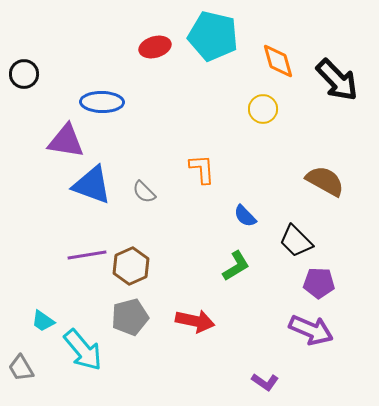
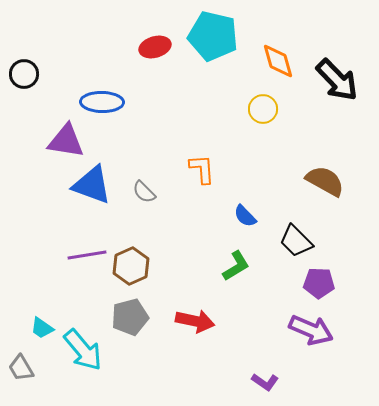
cyan trapezoid: moved 1 px left, 7 px down
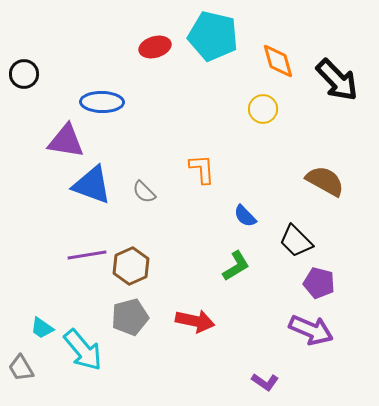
purple pentagon: rotated 12 degrees clockwise
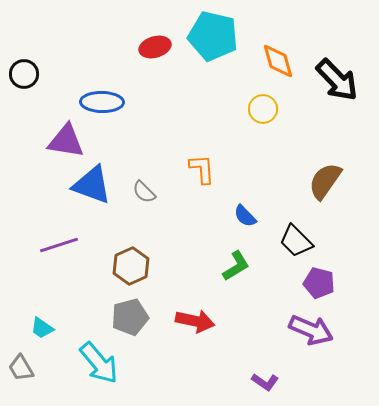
brown semicircle: rotated 84 degrees counterclockwise
purple line: moved 28 px left, 10 px up; rotated 9 degrees counterclockwise
cyan arrow: moved 16 px right, 13 px down
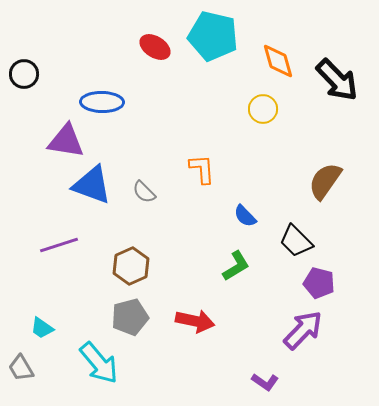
red ellipse: rotated 48 degrees clockwise
purple arrow: moved 8 px left; rotated 69 degrees counterclockwise
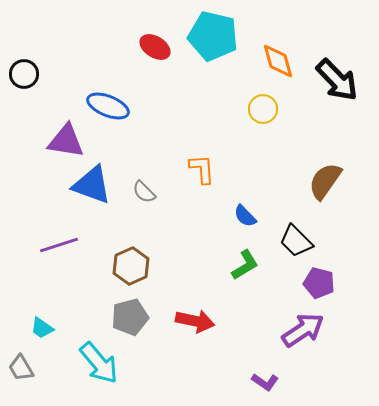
blue ellipse: moved 6 px right, 4 px down; rotated 21 degrees clockwise
green L-shape: moved 9 px right, 1 px up
purple arrow: rotated 12 degrees clockwise
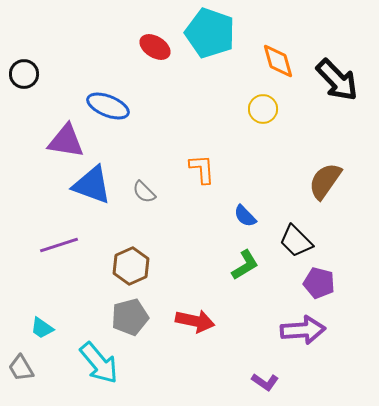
cyan pentagon: moved 3 px left, 3 px up; rotated 6 degrees clockwise
purple arrow: rotated 30 degrees clockwise
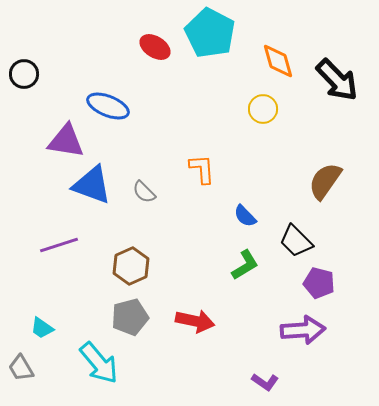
cyan pentagon: rotated 9 degrees clockwise
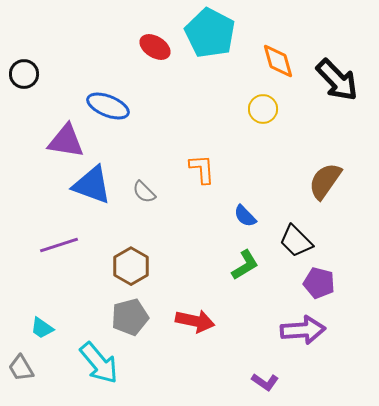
brown hexagon: rotated 6 degrees counterclockwise
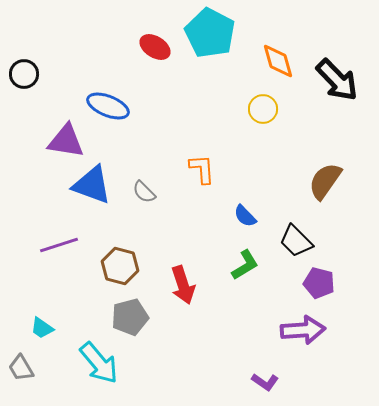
brown hexagon: moved 11 px left; rotated 15 degrees counterclockwise
red arrow: moved 12 px left, 36 px up; rotated 60 degrees clockwise
